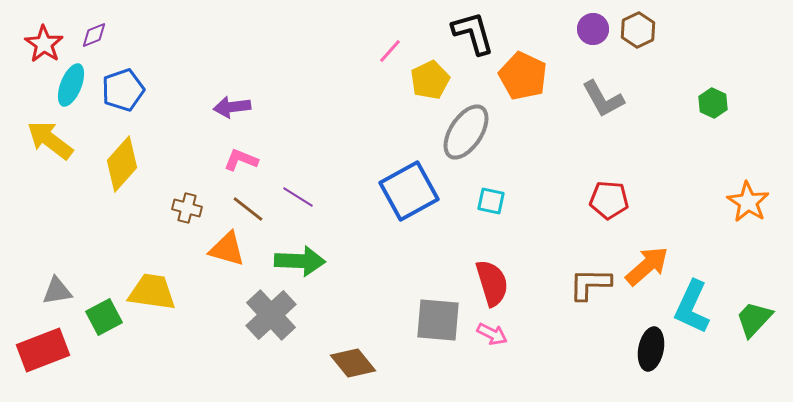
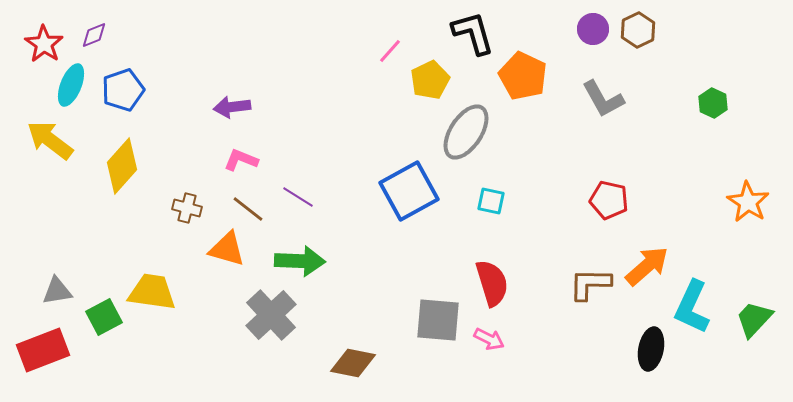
yellow diamond: moved 2 px down
red pentagon: rotated 9 degrees clockwise
pink arrow: moved 3 px left, 5 px down
brown diamond: rotated 39 degrees counterclockwise
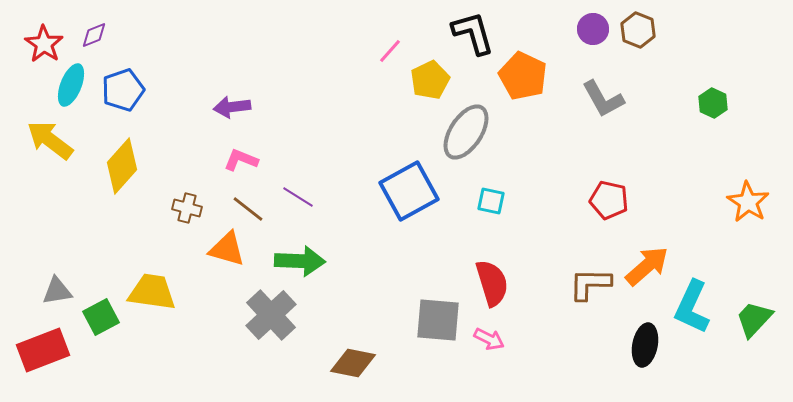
brown hexagon: rotated 12 degrees counterclockwise
green square: moved 3 px left
black ellipse: moved 6 px left, 4 px up
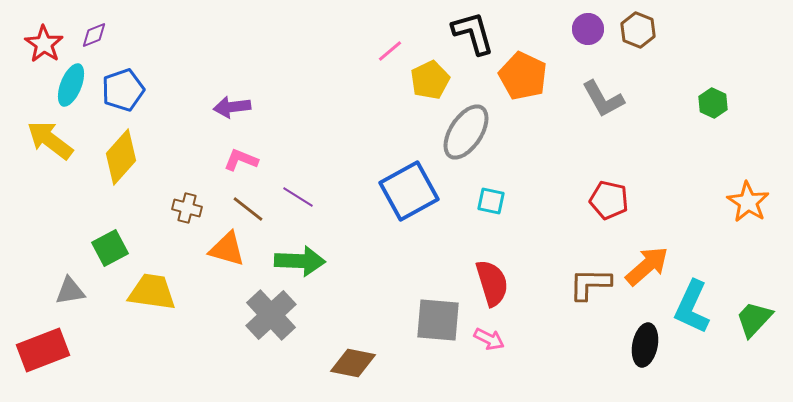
purple circle: moved 5 px left
pink line: rotated 8 degrees clockwise
yellow diamond: moved 1 px left, 9 px up
gray triangle: moved 13 px right
green square: moved 9 px right, 69 px up
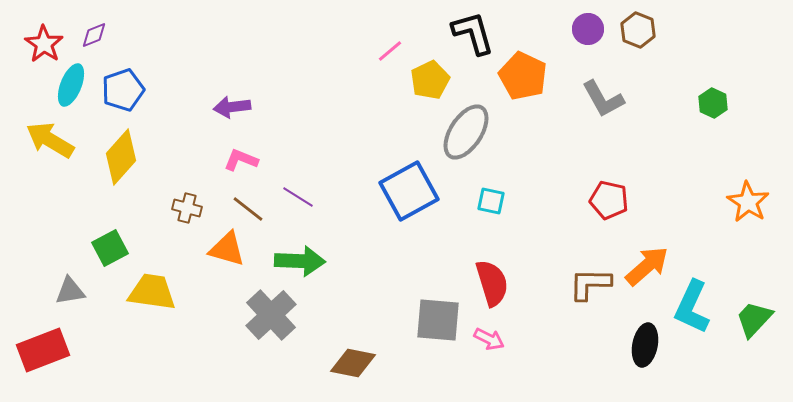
yellow arrow: rotated 6 degrees counterclockwise
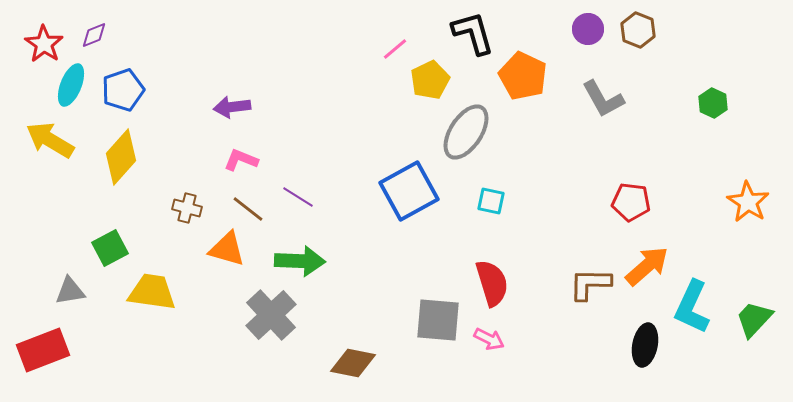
pink line: moved 5 px right, 2 px up
red pentagon: moved 22 px right, 2 px down; rotated 6 degrees counterclockwise
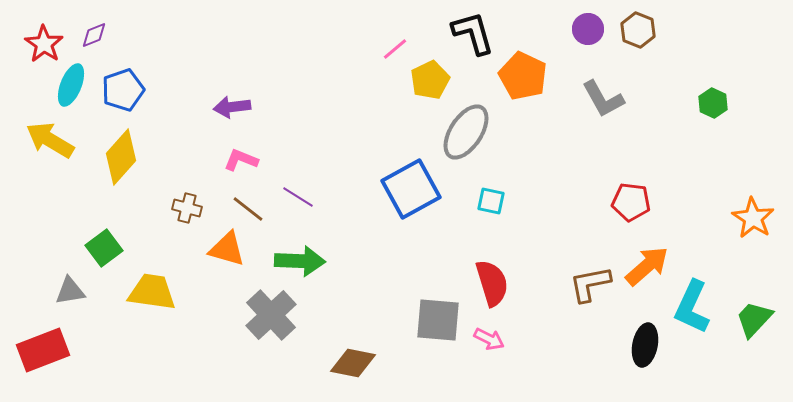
blue square: moved 2 px right, 2 px up
orange star: moved 5 px right, 16 px down
green square: moved 6 px left; rotated 9 degrees counterclockwise
brown L-shape: rotated 12 degrees counterclockwise
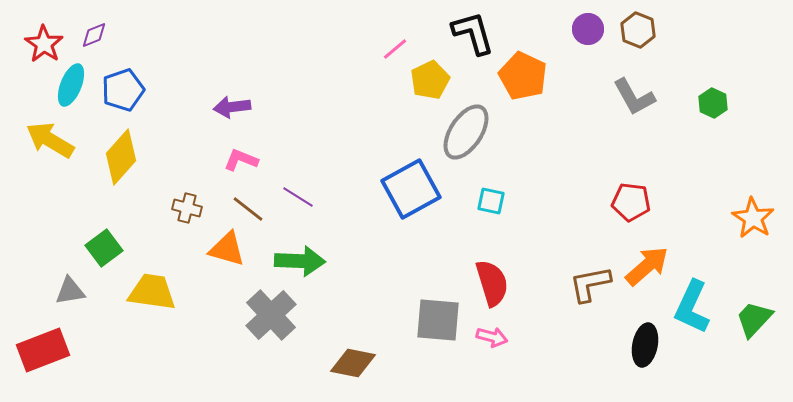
gray L-shape: moved 31 px right, 2 px up
pink arrow: moved 3 px right, 2 px up; rotated 12 degrees counterclockwise
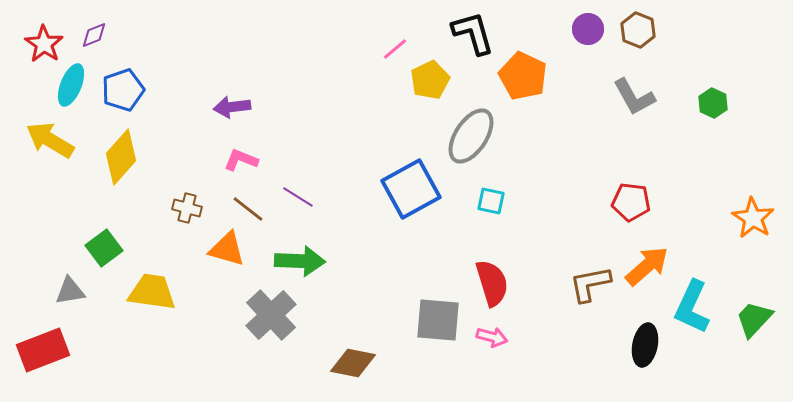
gray ellipse: moved 5 px right, 4 px down
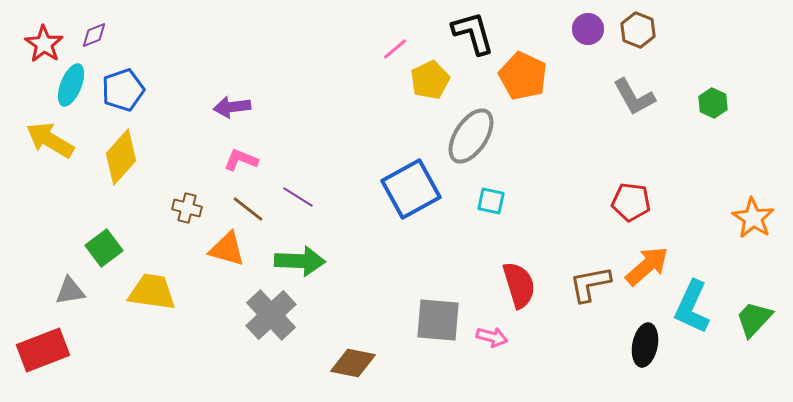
red semicircle: moved 27 px right, 2 px down
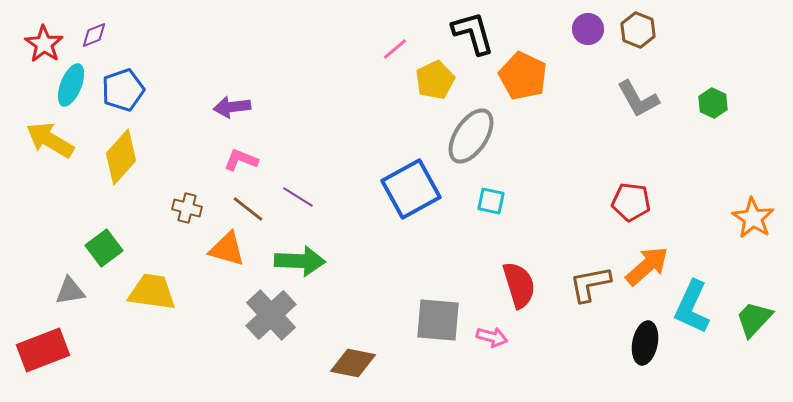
yellow pentagon: moved 5 px right
gray L-shape: moved 4 px right, 2 px down
black ellipse: moved 2 px up
